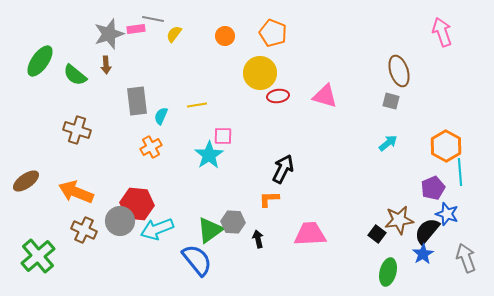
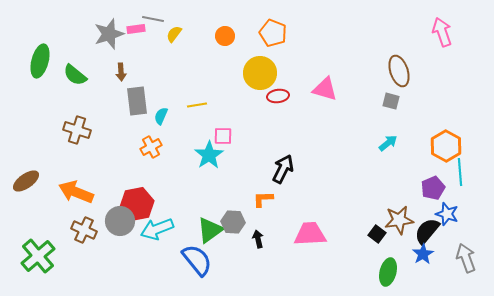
green ellipse at (40, 61): rotated 20 degrees counterclockwise
brown arrow at (106, 65): moved 15 px right, 7 px down
pink triangle at (325, 96): moved 7 px up
orange L-shape at (269, 199): moved 6 px left
red hexagon at (137, 204): rotated 16 degrees counterclockwise
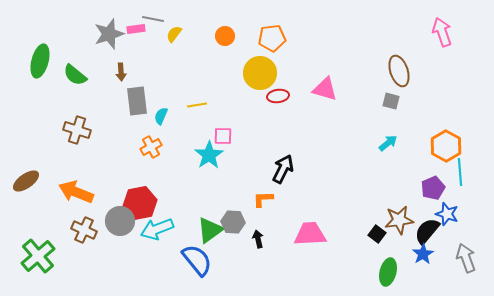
orange pentagon at (273, 33): moved 1 px left, 5 px down; rotated 28 degrees counterclockwise
red hexagon at (137, 204): moved 3 px right, 1 px up
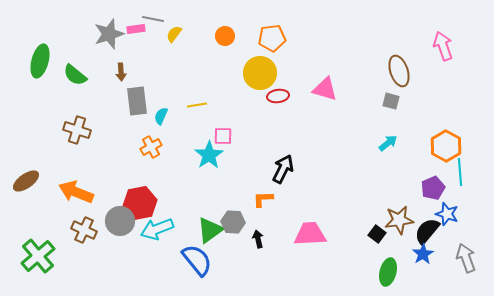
pink arrow at (442, 32): moved 1 px right, 14 px down
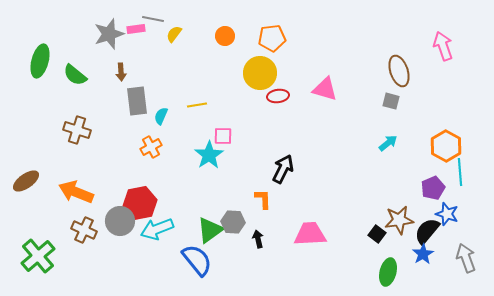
orange L-shape at (263, 199): rotated 90 degrees clockwise
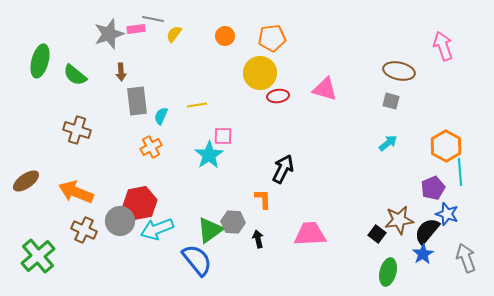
brown ellipse at (399, 71): rotated 60 degrees counterclockwise
